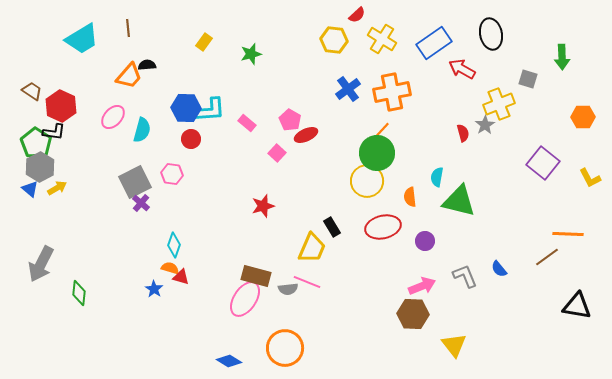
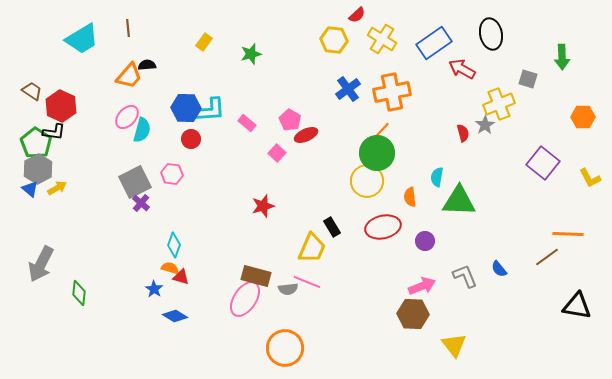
pink ellipse at (113, 117): moved 14 px right
gray hexagon at (40, 167): moved 2 px left, 2 px down
green triangle at (459, 201): rotated 12 degrees counterclockwise
blue diamond at (229, 361): moved 54 px left, 45 px up
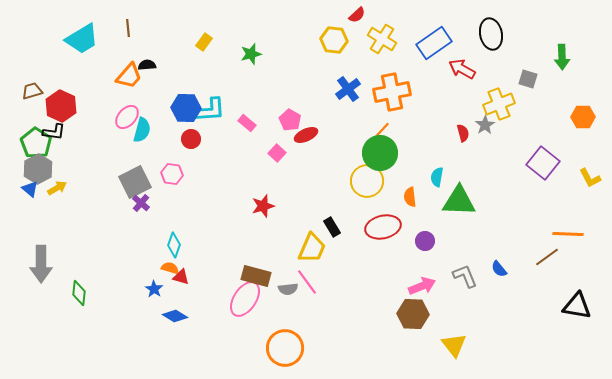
brown trapezoid at (32, 91): rotated 50 degrees counterclockwise
green circle at (377, 153): moved 3 px right
gray arrow at (41, 264): rotated 27 degrees counterclockwise
pink line at (307, 282): rotated 32 degrees clockwise
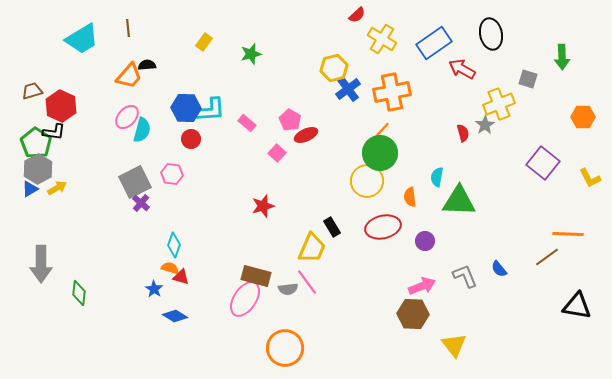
yellow hexagon at (334, 40): moved 28 px down; rotated 20 degrees counterclockwise
blue triangle at (30, 189): rotated 48 degrees clockwise
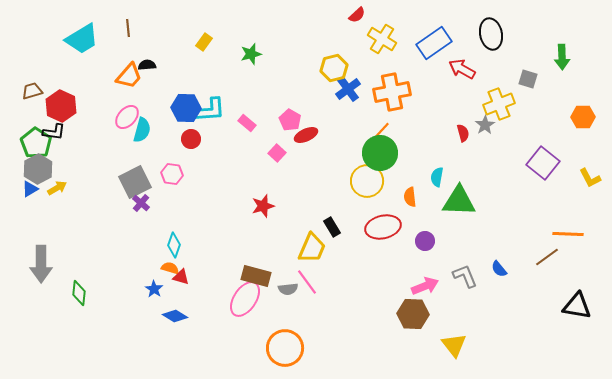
pink arrow at (422, 286): moved 3 px right
